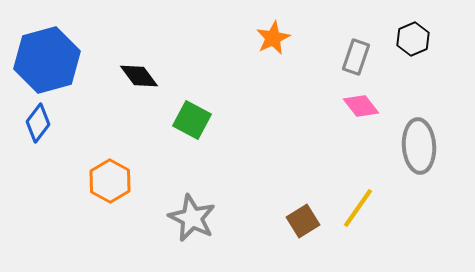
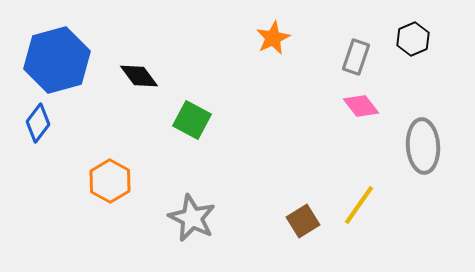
blue hexagon: moved 10 px right
gray ellipse: moved 4 px right
yellow line: moved 1 px right, 3 px up
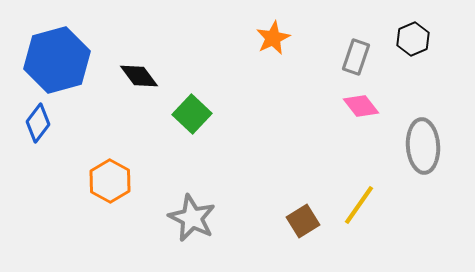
green square: moved 6 px up; rotated 15 degrees clockwise
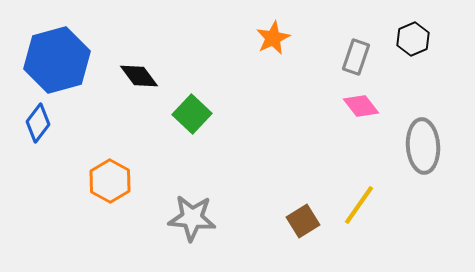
gray star: rotated 21 degrees counterclockwise
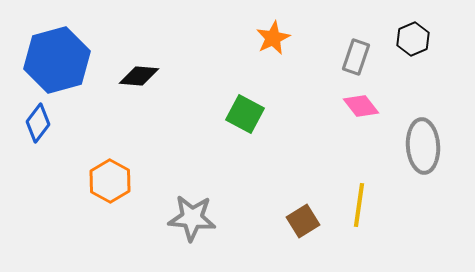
black diamond: rotated 48 degrees counterclockwise
green square: moved 53 px right; rotated 15 degrees counterclockwise
yellow line: rotated 27 degrees counterclockwise
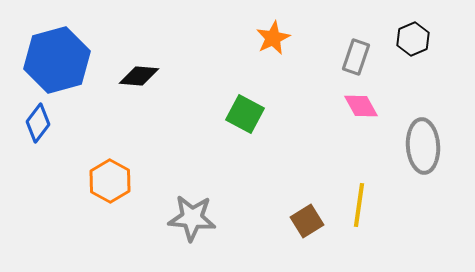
pink diamond: rotated 9 degrees clockwise
brown square: moved 4 px right
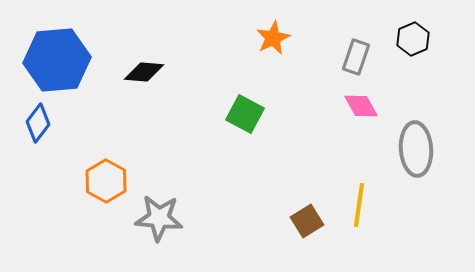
blue hexagon: rotated 10 degrees clockwise
black diamond: moved 5 px right, 4 px up
gray ellipse: moved 7 px left, 3 px down
orange hexagon: moved 4 px left
gray star: moved 33 px left
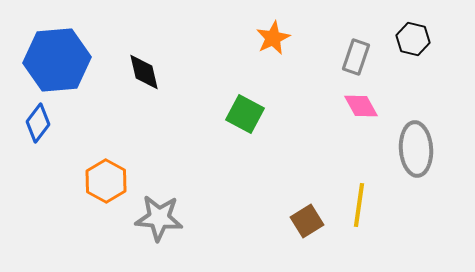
black hexagon: rotated 24 degrees counterclockwise
black diamond: rotated 72 degrees clockwise
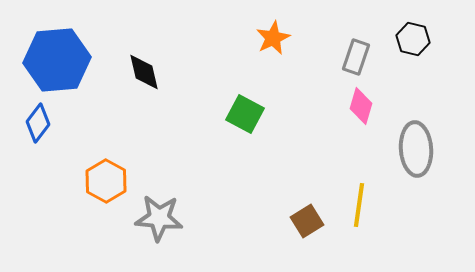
pink diamond: rotated 45 degrees clockwise
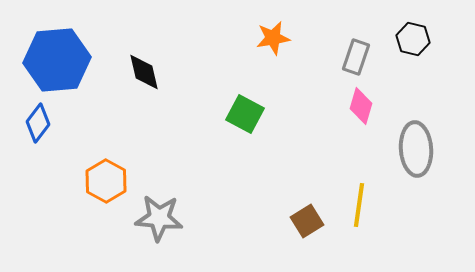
orange star: rotated 16 degrees clockwise
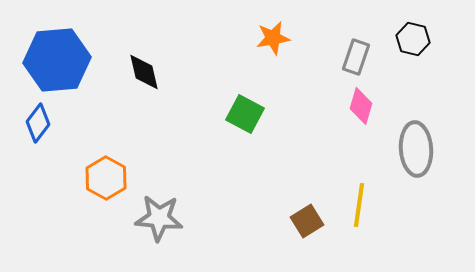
orange hexagon: moved 3 px up
